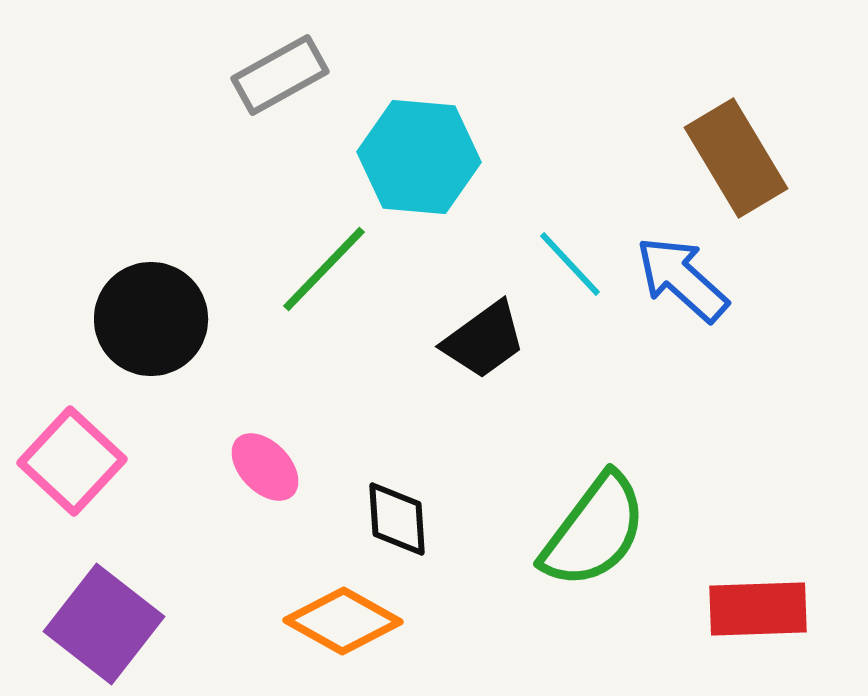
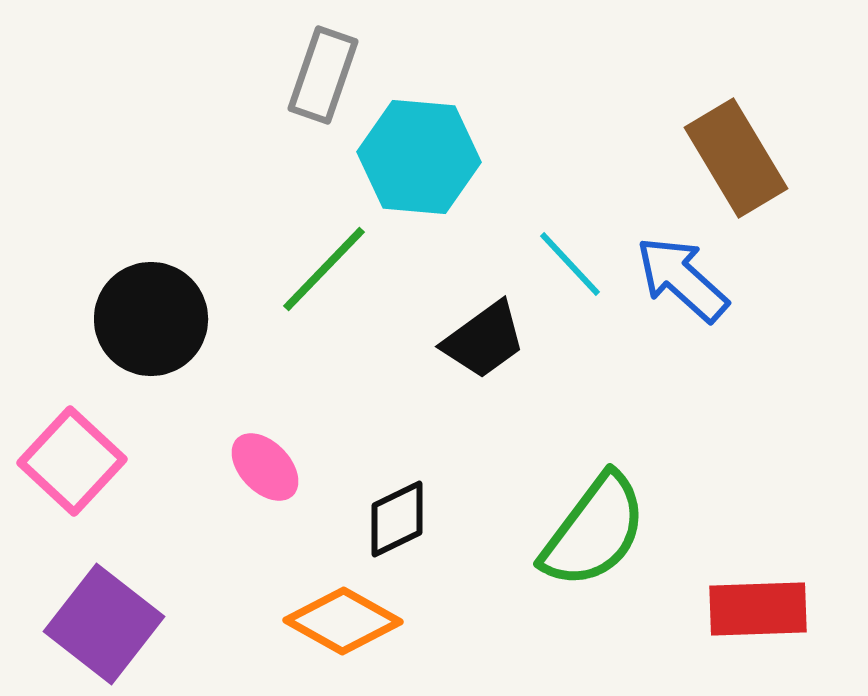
gray rectangle: moved 43 px right; rotated 42 degrees counterclockwise
black diamond: rotated 68 degrees clockwise
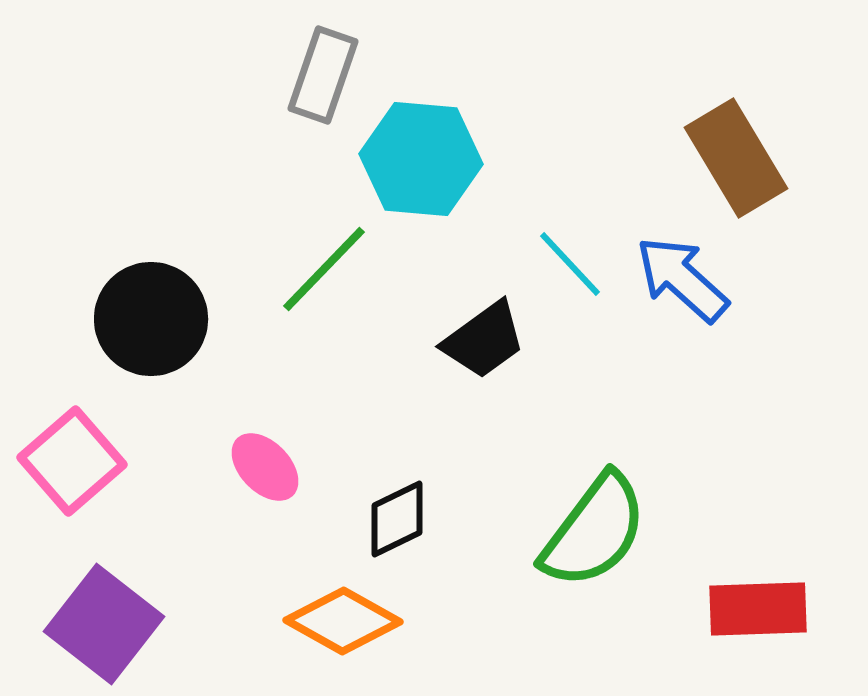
cyan hexagon: moved 2 px right, 2 px down
pink square: rotated 6 degrees clockwise
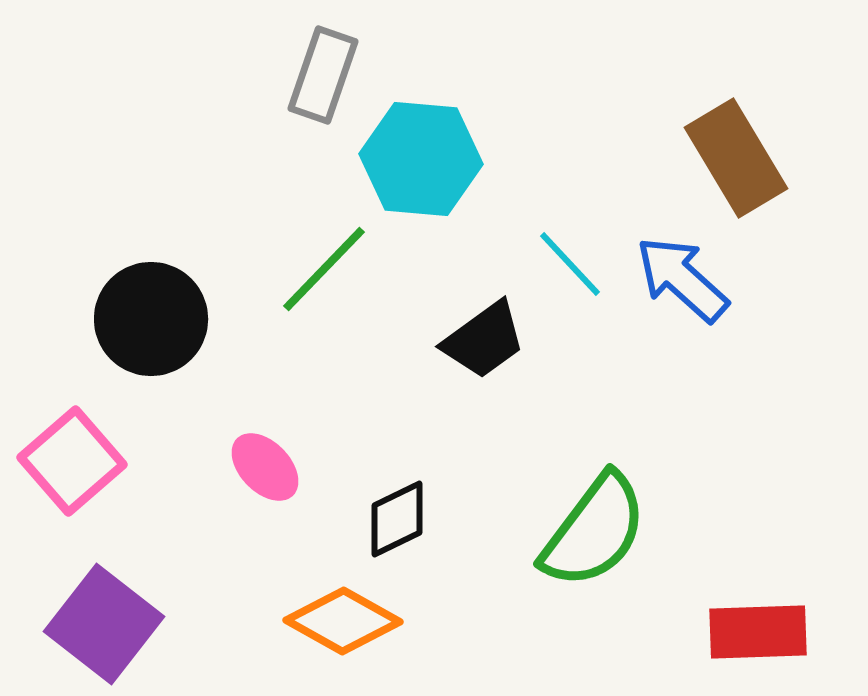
red rectangle: moved 23 px down
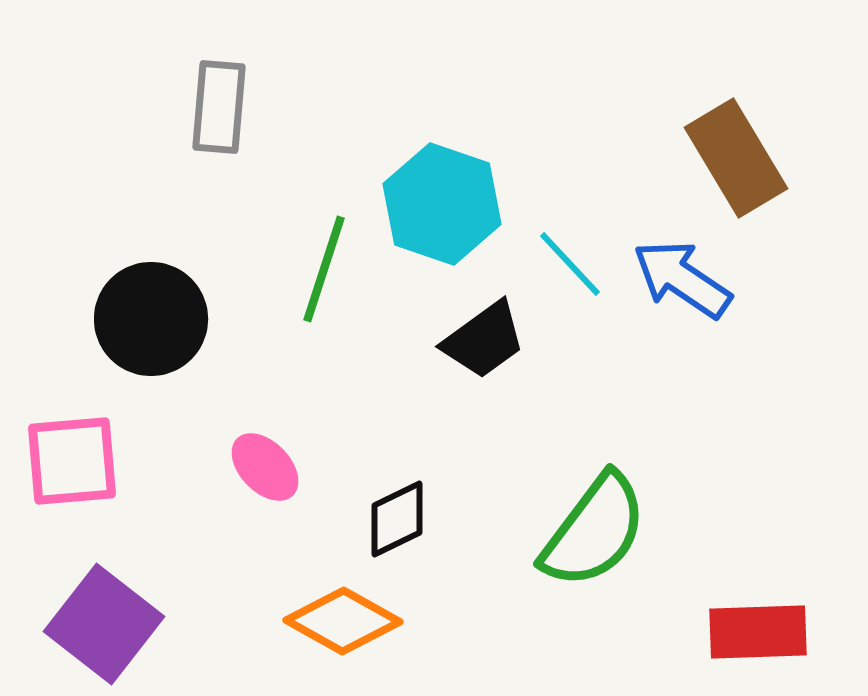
gray rectangle: moved 104 px left, 32 px down; rotated 14 degrees counterclockwise
cyan hexagon: moved 21 px right, 45 px down; rotated 14 degrees clockwise
green line: rotated 26 degrees counterclockwise
blue arrow: rotated 8 degrees counterclockwise
pink square: rotated 36 degrees clockwise
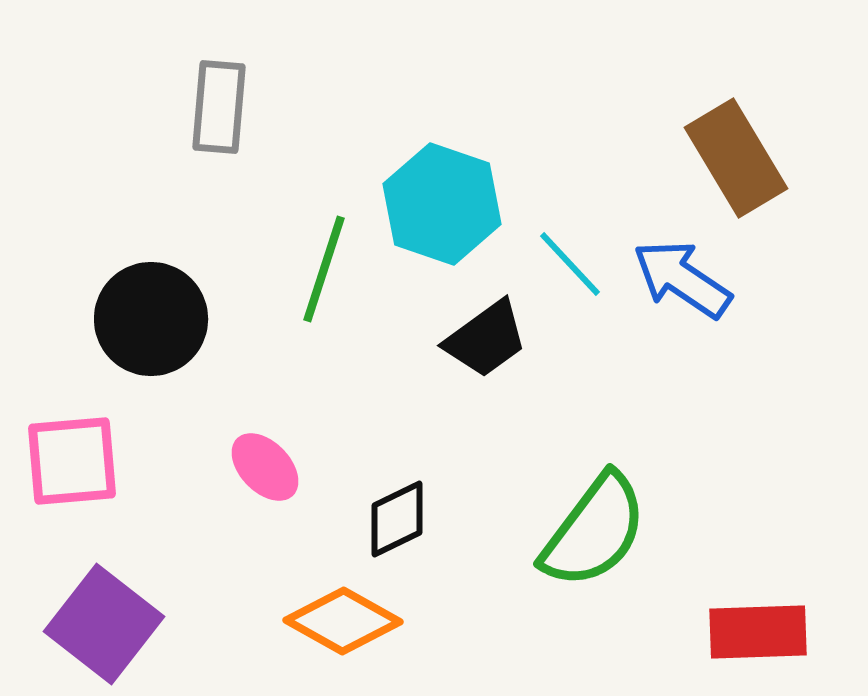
black trapezoid: moved 2 px right, 1 px up
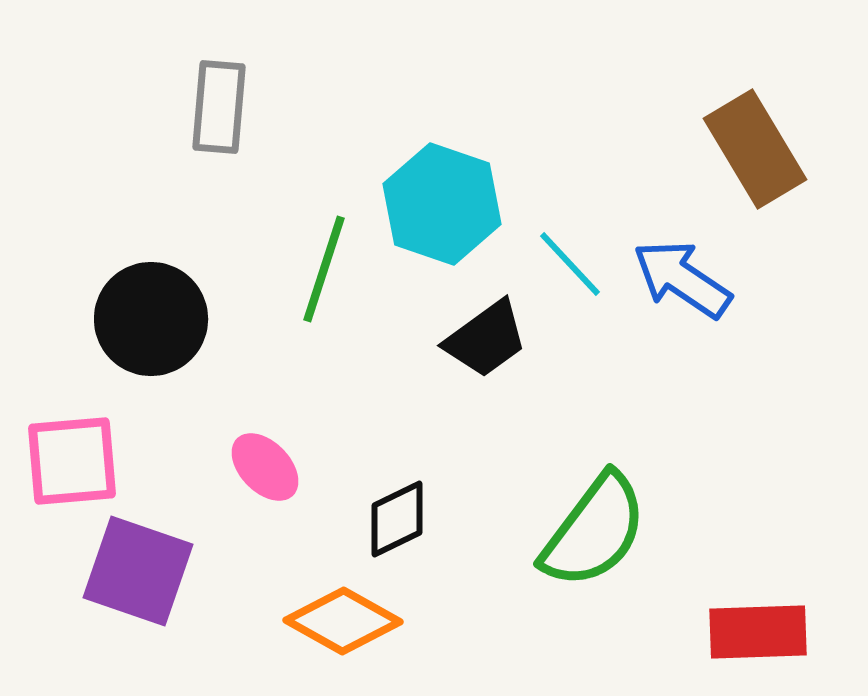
brown rectangle: moved 19 px right, 9 px up
purple square: moved 34 px right, 53 px up; rotated 19 degrees counterclockwise
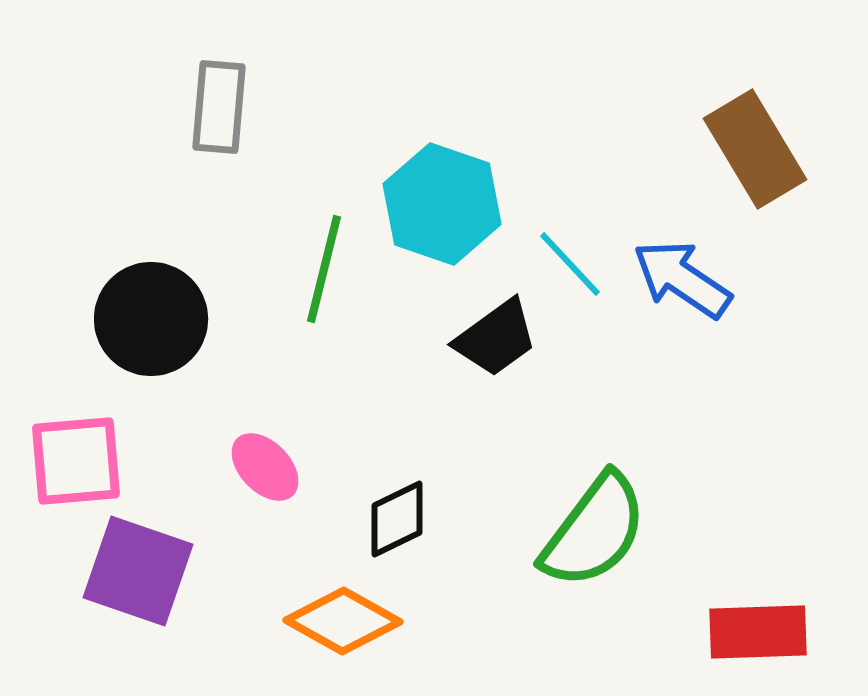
green line: rotated 4 degrees counterclockwise
black trapezoid: moved 10 px right, 1 px up
pink square: moved 4 px right
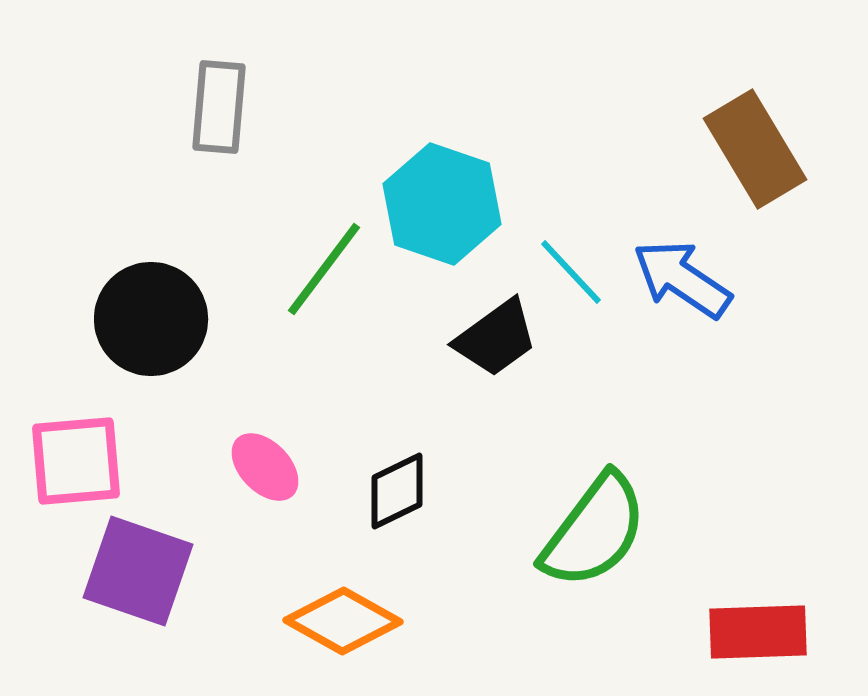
cyan line: moved 1 px right, 8 px down
green line: rotated 23 degrees clockwise
black diamond: moved 28 px up
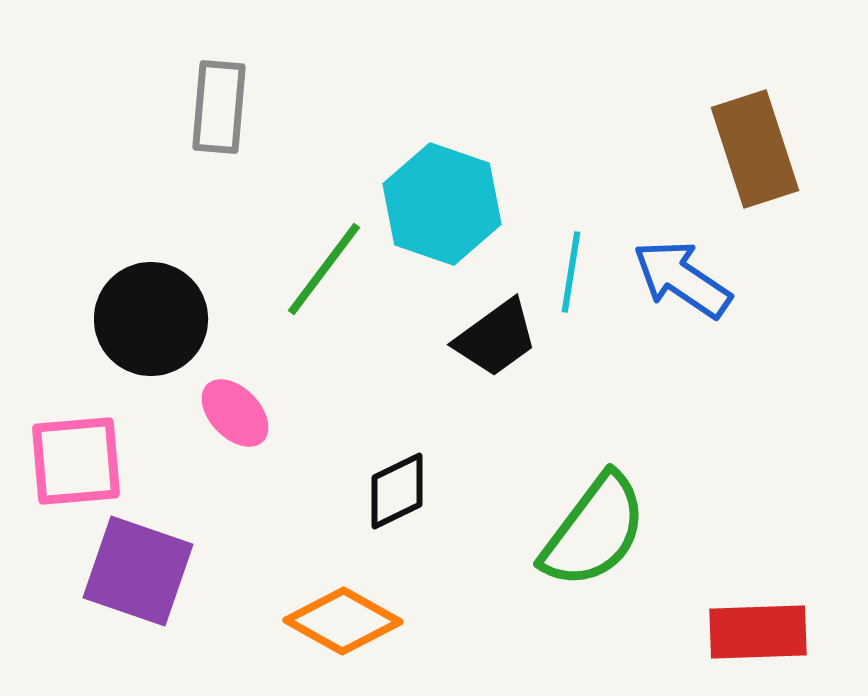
brown rectangle: rotated 13 degrees clockwise
cyan line: rotated 52 degrees clockwise
pink ellipse: moved 30 px left, 54 px up
